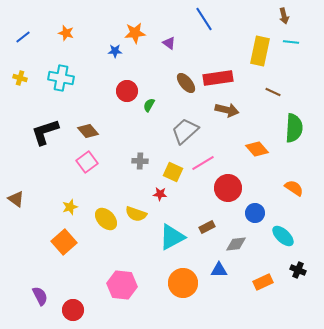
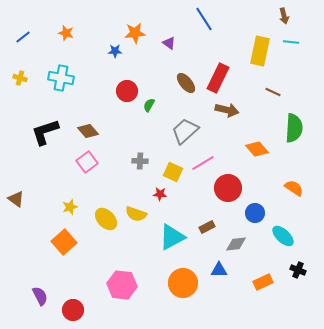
red rectangle at (218, 78): rotated 56 degrees counterclockwise
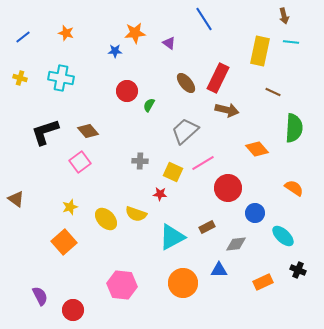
pink square at (87, 162): moved 7 px left
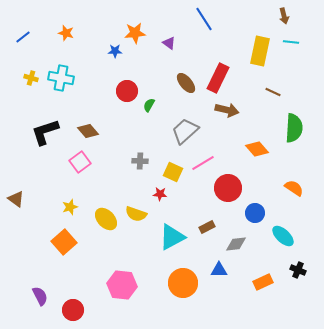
yellow cross at (20, 78): moved 11 px right
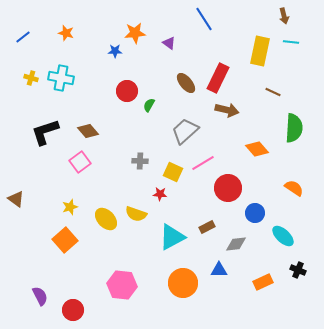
orange square at (64, 242): moved 1 px right, 2 px up
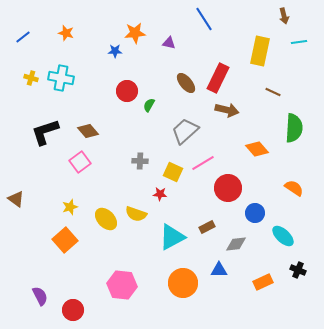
cyan line at (291, 42): moved 8 px right; rotated 14 degrees counterclockwise
purple triangle at (169, 43): rotated 24 degrees counterclockwise
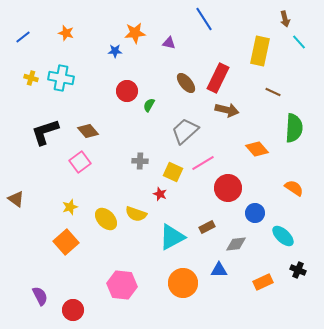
brown arrow at (284, 16): moved 1 px right, 3 px down
cyan line at (299, 42): rotated 56 degrees clockwise
red star at (160, 194): rotated 16 degrees clockwise
orange square at (65, 240): moved 1 px right, 2 px down
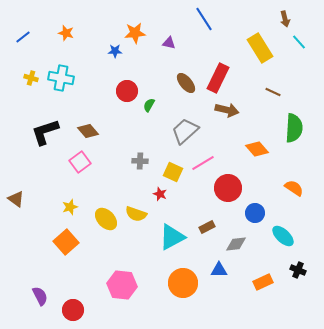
yellow rectangle at (260, 51): moved 3 px up; rotated 44 degrees counterclockwise
